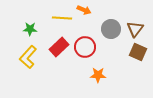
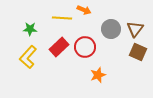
orange star: rotated 21 degrees counterclockwise
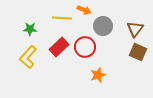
gray circle: moved 8 px left, 3 px up
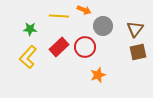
yellow line: moved 3 px left, 2 px up
brown square: rotated 36 degrees counterclockwise
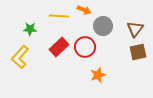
yellow L-shape: moved 8 px left
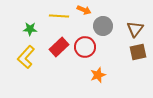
yellow L-shape: moved 6 px right
